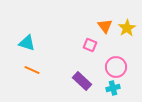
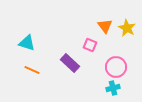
yellow star: rotated 12 degrees counterclockwise
purple rectangle: moved 12 px left, 18 px up
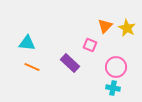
orange triangle: rotated 21 degrees clockwise
cyan triangle: rotated 12 degrees counterclockwise
orange line: moved 3 px up
cyan cross: rotated 24 degrees clockwise
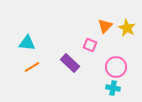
orange line: rotated 56 degrees counterclockwise
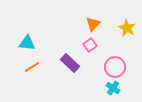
orange triangle: moved 12 px left, 2 px up
pink square: rotated 32 degrees clockwise
pink circle: moved 1 px left
cyan cross: rotated 24 degrees clockwise
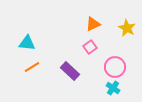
orange triangle: rotated 21 degrees clockwise
pink square: moved 2 px down
purple rectangle: moved 8 px down
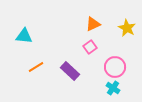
cyan triangle: moved 3 px left, 7 px up
orange line: moved 4 px right
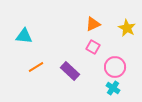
pink square: moved 3 px right; rotated 24 degrees counterclockwise
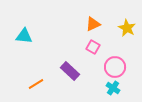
orange line: moved 17 px down
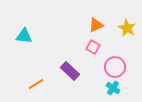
orange triangle: moved 3 px right, 1 px down
